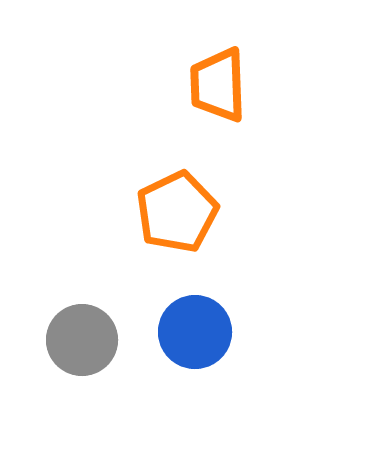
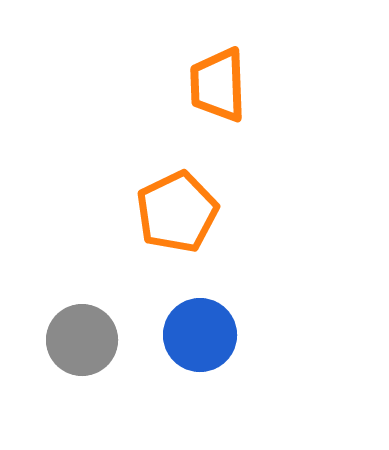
blue circle: moved 5 px right, 3 px down
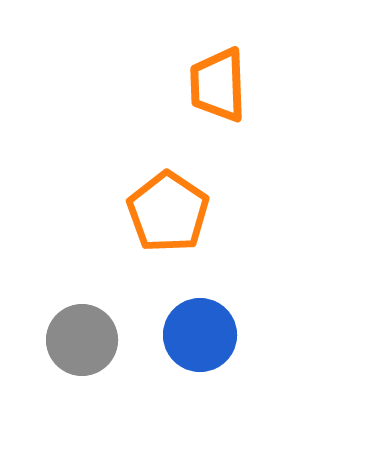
orange pentagon: moved 9 px left; rotated 12 degrees counterclockwise
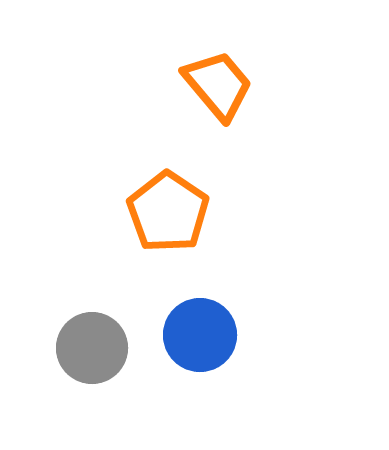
orange trapezoid: rotated 142 degrees clockwise
gray circle: moved 10 px right, 8 px down
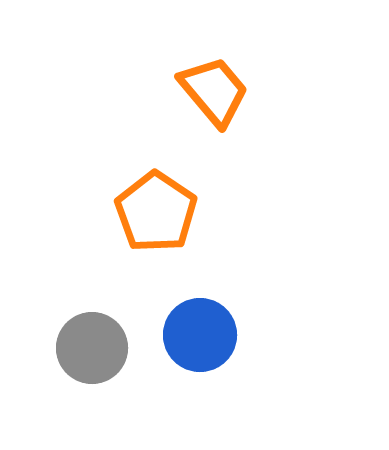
orange trapezoid: moved 4 px left, 6 px down
orange pentagon: moved 12 px left
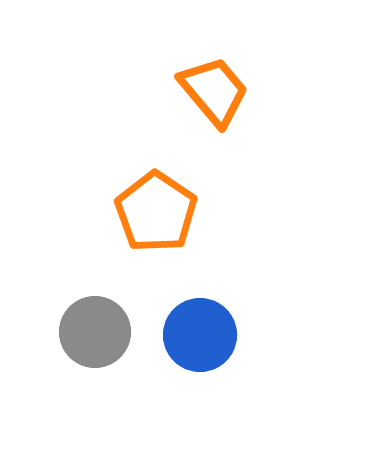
gray circle: moved 3 px right, 16 px up
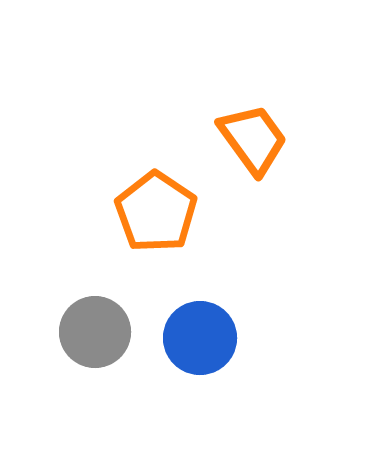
orange trapezoid: moved 39 px right, 48 px down; rotated 4 degrees clockwise
blue circle: moved 3 px down
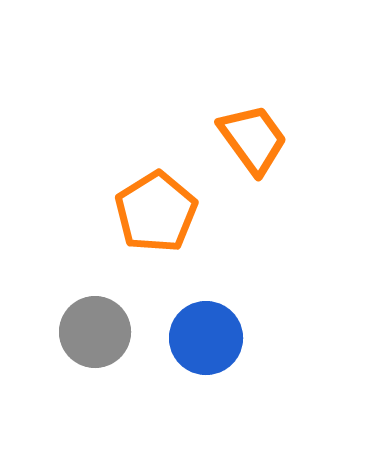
orange pentagon: rotated 6 degrees clockwise
blue circle: moved 6 px right
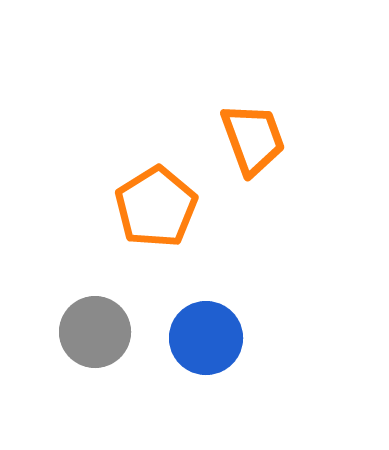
orange trapezoid: rotated 16 degrees clockwise
orange pentagon: moved 5 px up
